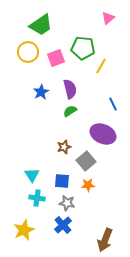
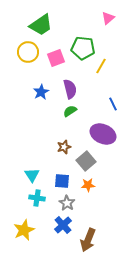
gray star: rotated 21 degrees clockwise
brown arrow: moved 17 px left
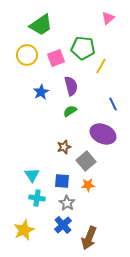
yellow circle: moved 1 px left, 3 px down
purple semicircle: moved 1 px right, 3 px up
brown arrow: moved 1 px right, 2 px up
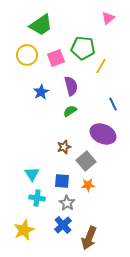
cyan triangle: moved 1 px up
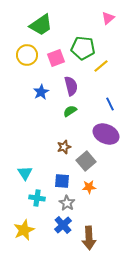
yellow line: rotated 21 degrees clockwise
blue line: moved 3 px left
purple ellipse: moved 3 px right
cyan triangle: moved 7 px left, 1 px up
orange star: moved 1 px right, 2 px down
brown arrow: rotated 25 degrees counterclockwise
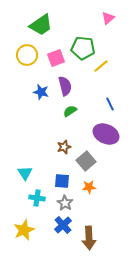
purple semicircle: moved 6 px left
blue star: rotated 28 degrees counterclockwise
gray star: moved 2 px left
